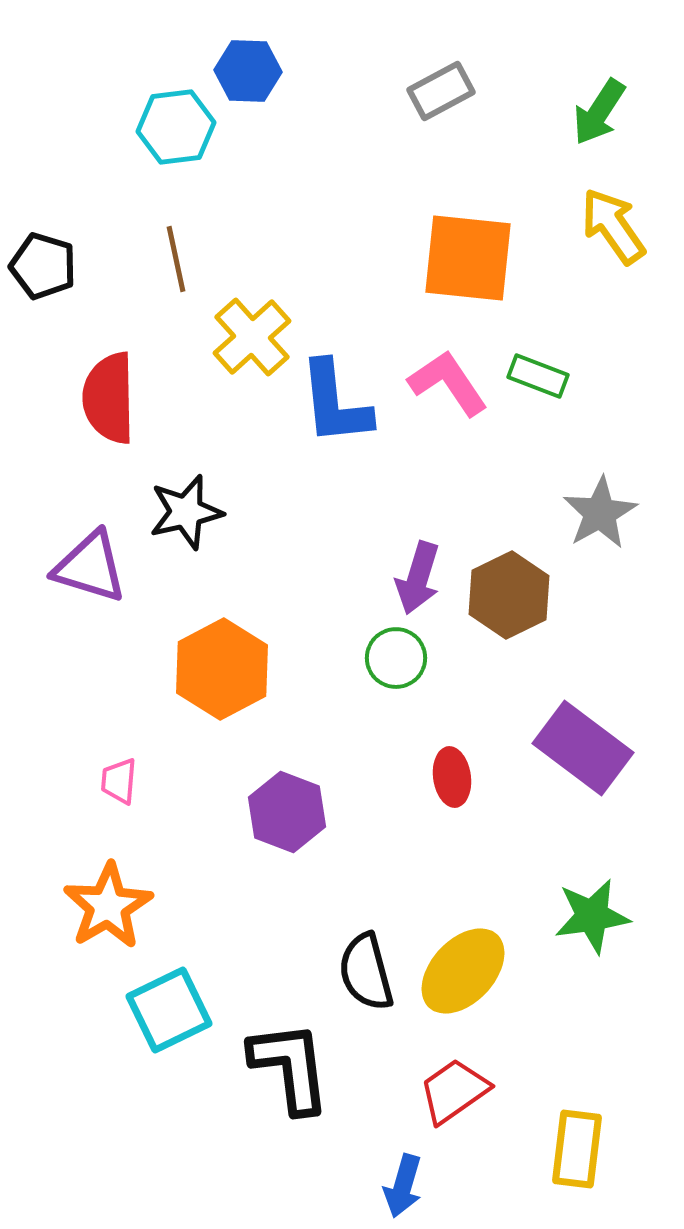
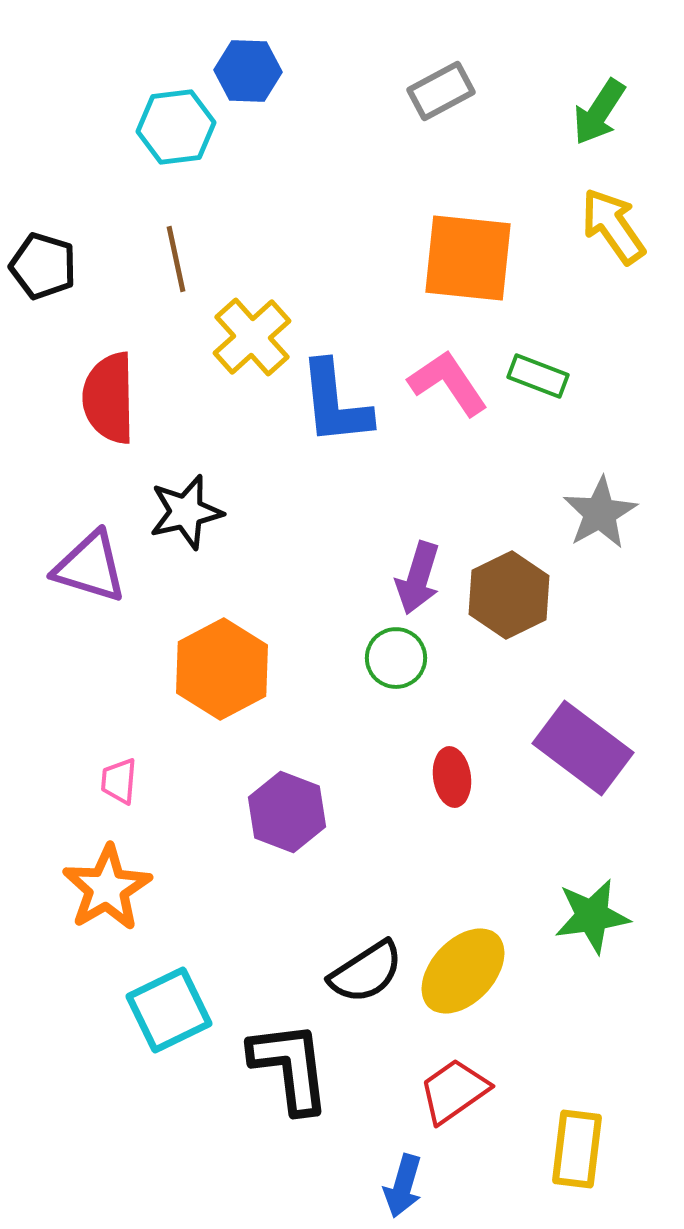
orange star: moved 1 px left, 18 px up
black semicircle: rotated 108 degrees counterclockwise
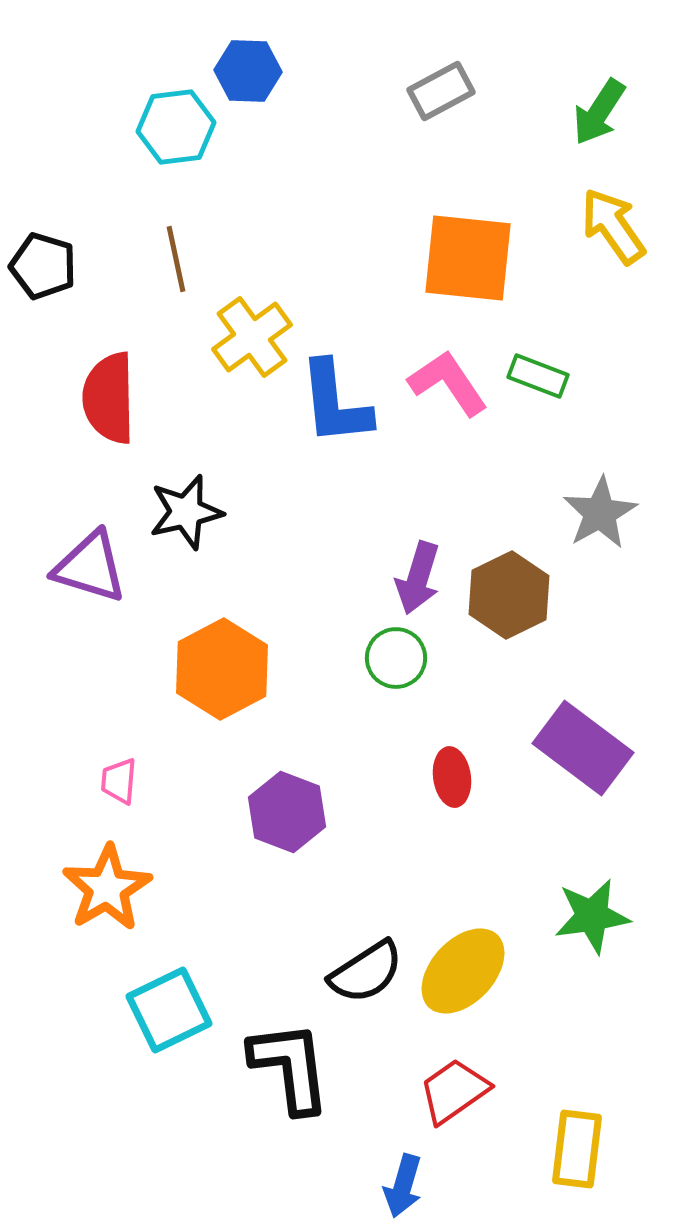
yellow cross: rotated 6 degrees clockwise
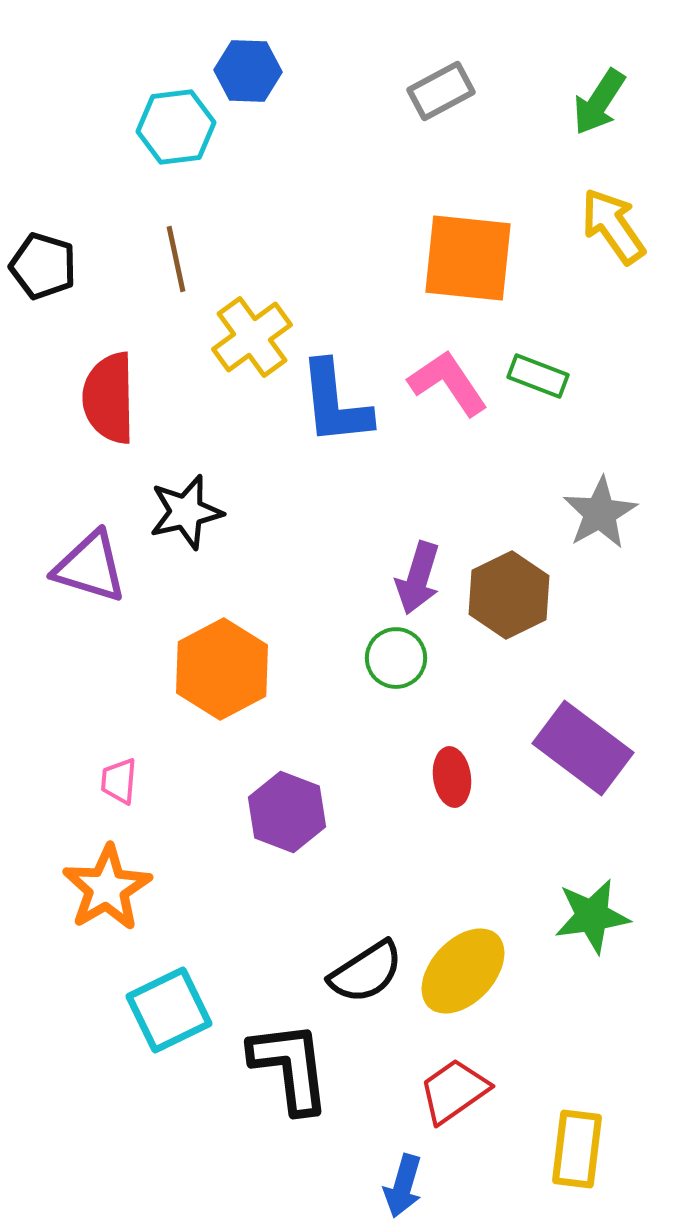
green arrow: moved 10 px up
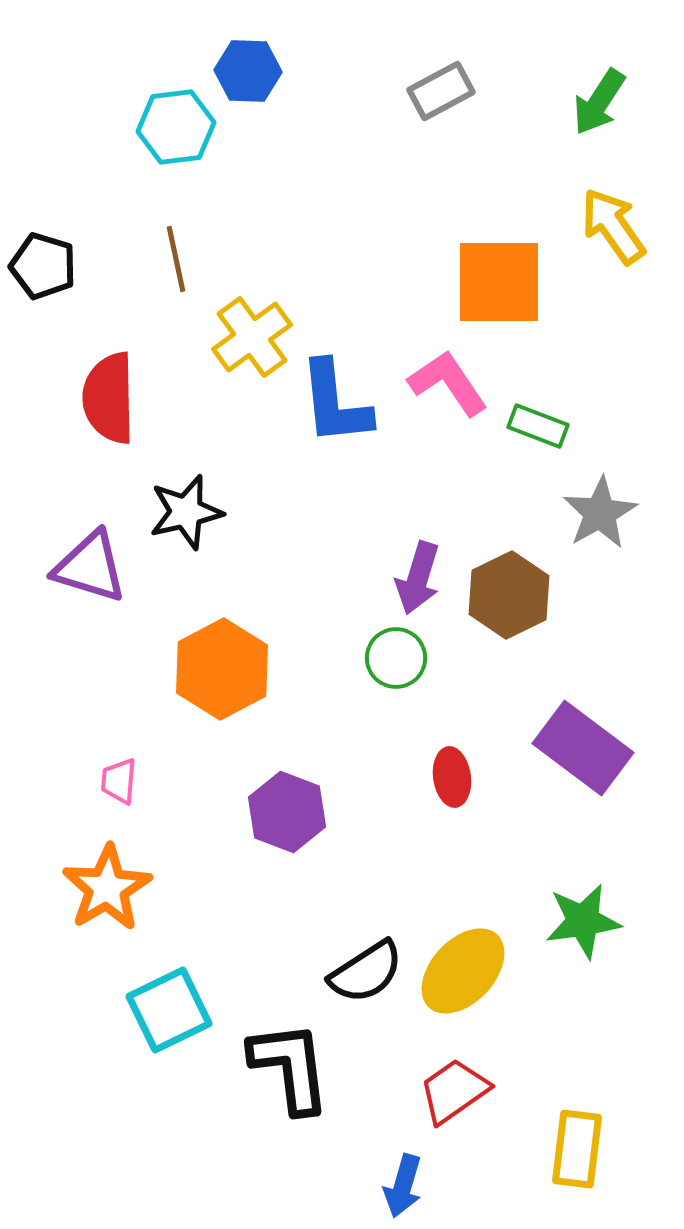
orange square: moved 31 px right, 24 px down; rotated 6 degrees counterclockwise
green rectangle: moved 50 px down
green star: moved 9 px left, 5 px down
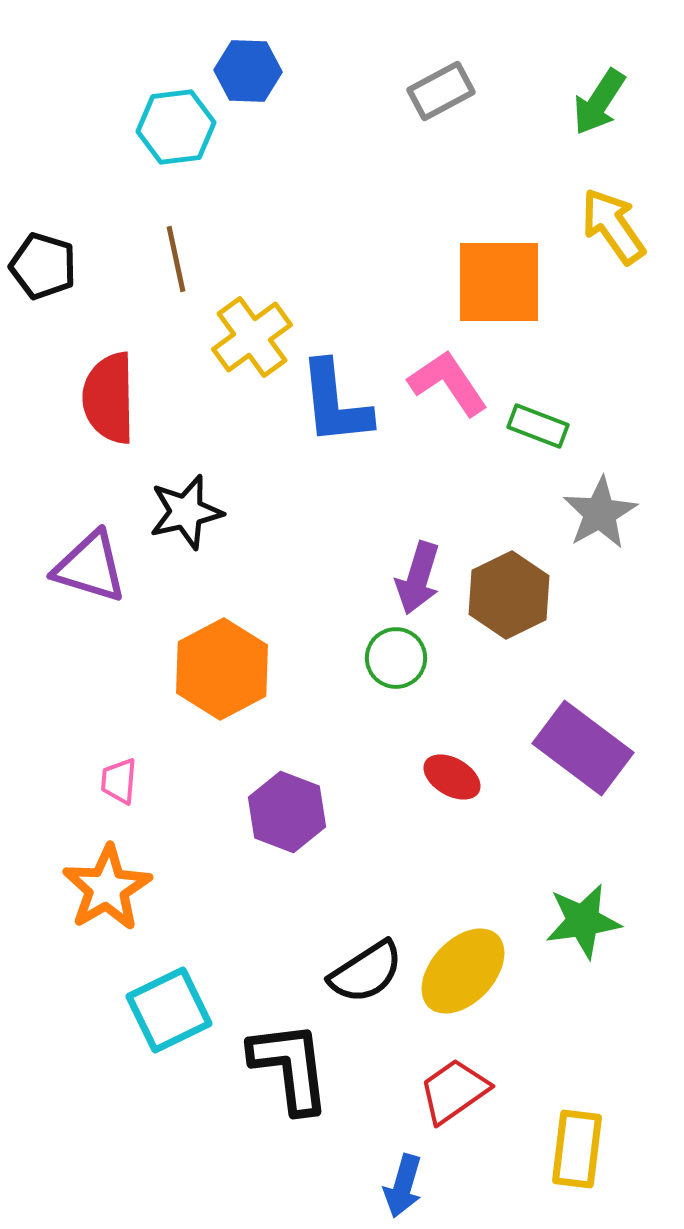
red ellipse: rotated 52 degrees counterclockwise
